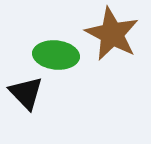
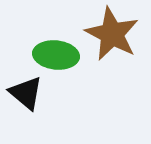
black triangle: rotated 6 degrees counterclockwise
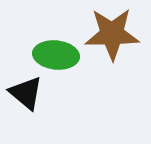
brown star: rotated 28 degrees counterclockwise
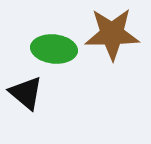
green ellipse: moved 2 px left, 6 px up
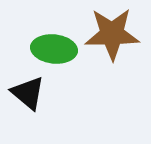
black triangle: moved 2 px right
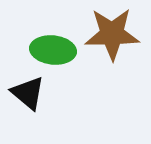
green ellipse: moved 1 px left, 1 px down
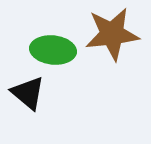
brown star: rotated 6 degrees counterclockwise
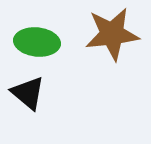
green ellipse: moved 16 px left, 8 px up
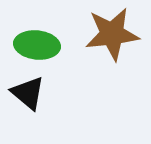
green ellipse: moved 3 px down
